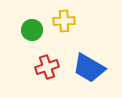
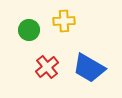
green circle: moved 3 px left
red cross: rotated 20 degrees counterclockwise
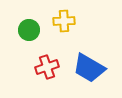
red cross: rotated 20 degrees clockwise
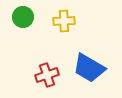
green circle: moved 6 px left, 13 px up
red cross: moved 8 px down
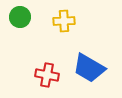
green circle: moved 3 px left
red cross: rotated 30 degrees clockwise
